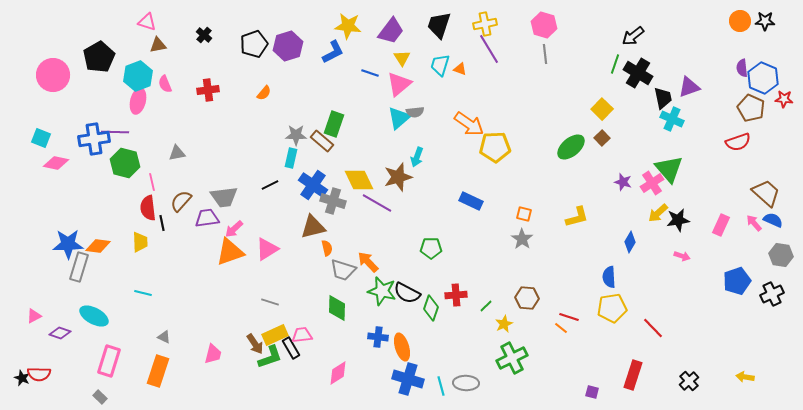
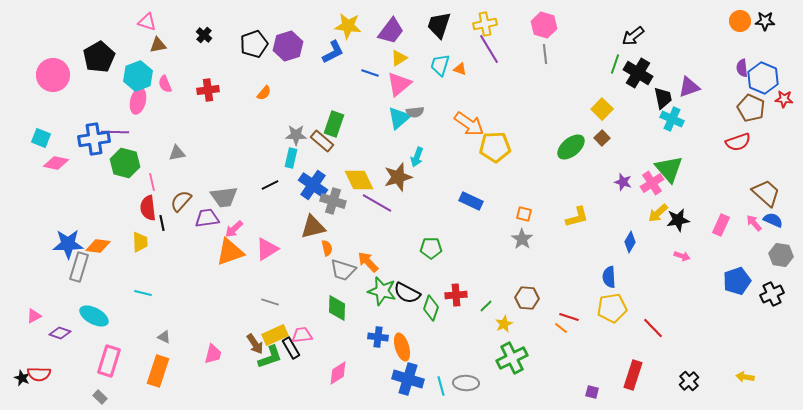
yellow triangle at (402, 58): moved 3 px left; rotated 30 degrees clockwise
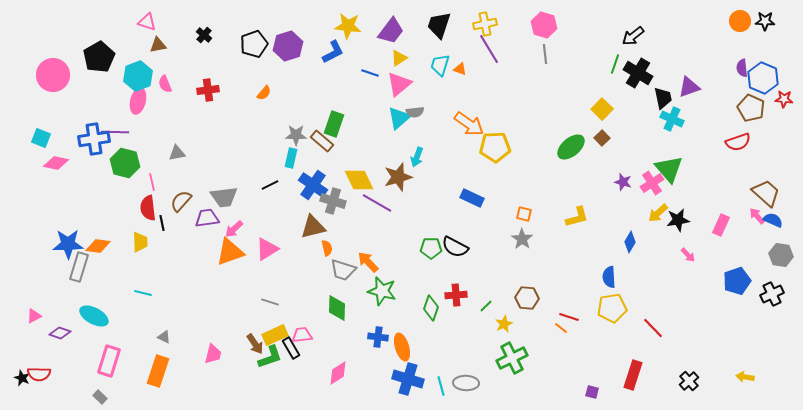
blue rectangle at (471, 201): moved 1 px right, 3 px up
pink arrow at (754, 223): moved 3 px right, 7 px up
pink arrow at (682, 256): moved 6 px right, 1 px up; rotated 28 degrees clockwise
black semicircle at (407, 293): moved 48 px right, 46 px up
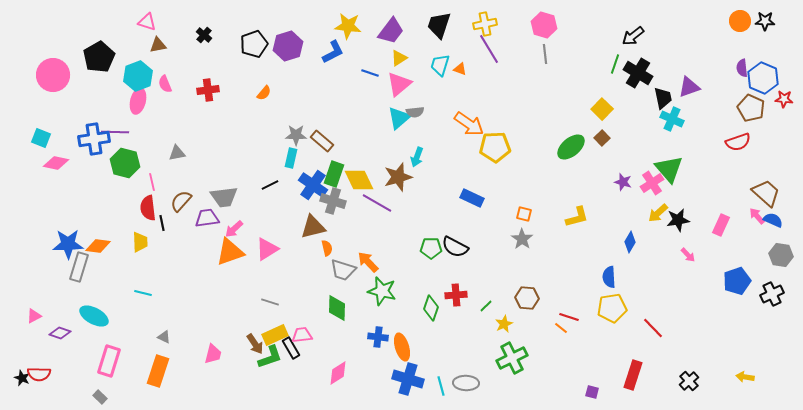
green rectangle at (334, 124): moved 50 px down
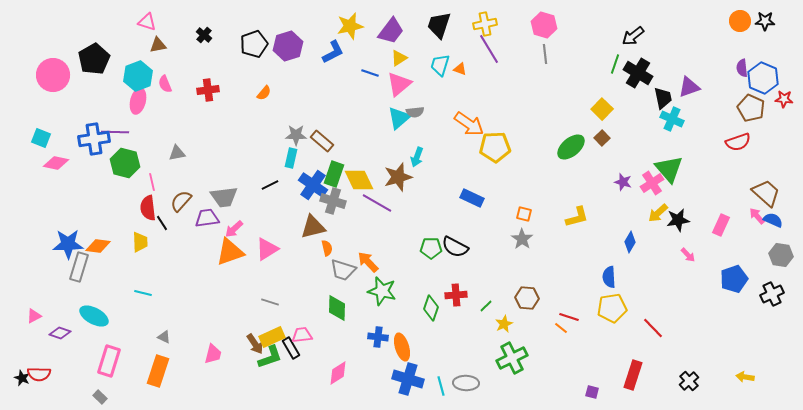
yellow star at (348, 26): moved 2 px right; rotated 20 degrees counterclockwise
black pentagon at (99, 57): moved 5 px left, 2 px down
black line at (162, 223): rotated 21 degrees counterclockwise
blue pentagon at (737, 281): moved 3 px left, 2 px up
yellow rectangle at (275, 335): moved 3 px left, 2 px down
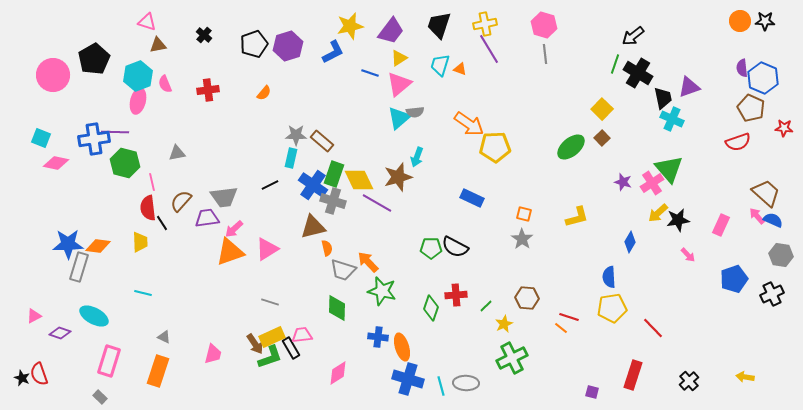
red star at (784, 99): moved 29 px down
red semicircle at (39, 374): rotated 70 degrees clockwise
